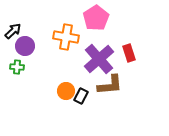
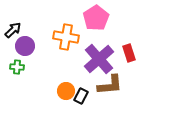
black arrow: moved 1 px up
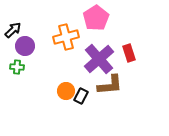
orange cross: rotated 25 degrees counterclockwise
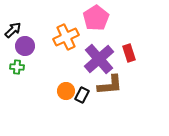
orange cross: rotated 10 degrees counterclockwise
black rectangle: moved 1 px right, 1 px up
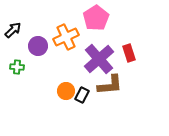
purple circle: moved 13 px right
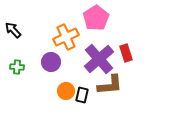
black arrow: rotated 90 degrees counterclockwise
purple circle: moved 13 px right, 16 px down
red rectangle: moved 3 px left
black rectangle: rotated 14 degrees counterclockwise
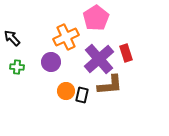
black arrow: moved 1 px left, 8 px down
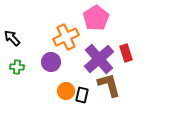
brown L-shape: moved 1 px left; rotated 100 degrees counterclockwise
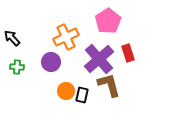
pink pentagon: moved 12 px right, 3 px down
red rectangle: moved 2 px right
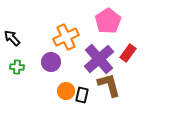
red rectangle: rotated 54 degrees clockwise
